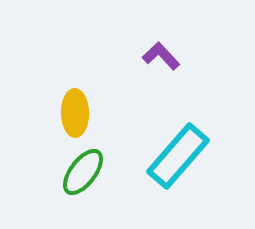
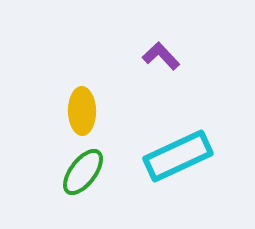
yellow ellipse: moved 7 px right, 2 px up
cyan rectangle: rotated 24 degrees clockwise
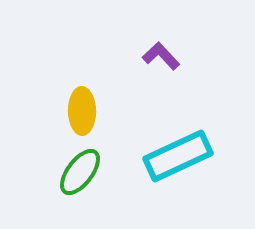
green ellipse: moved 3 px left
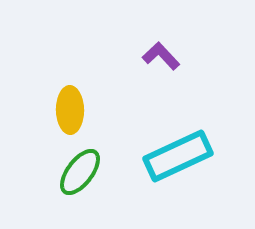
yellow ellipse: moved 12 px left, 1 px up
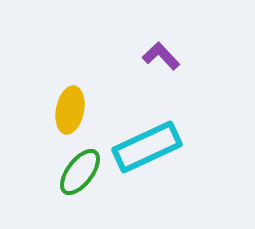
yellow ellipse: rotated 12 degrees clockwise
cyan rectangle: moved 31 px left, 9 px up
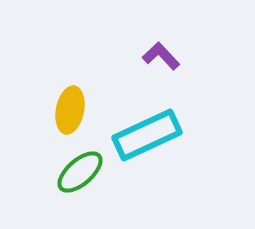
cyan rectangle: moved 12 px up
green ellipse: rotated 12 degrees clockwise
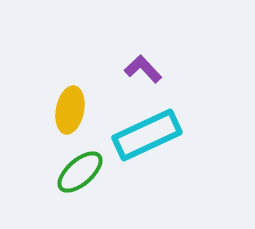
purple L-shape: moved 18 px left, 13 px down
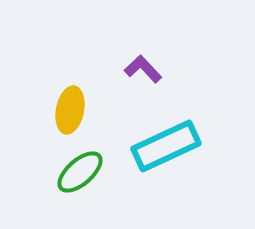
cyan rectangle: moved 19 px right, 11 px down
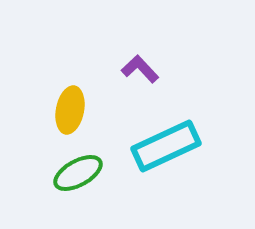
purple L-shape: moved 3 px left
green ellipse: moved 2 px left, 1 px down; rotated 12 degrees clockwise
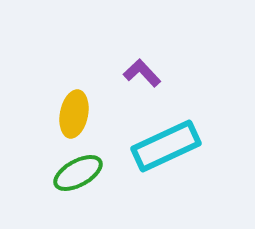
purple L-shape: moved 2 px right, 4 px down
yellow ellipse: moved 4 px right, 4 px down
